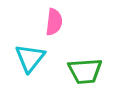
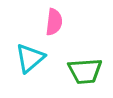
cyan triangle: rotated 12 degrees clockwise
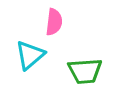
cyan triangle: moved 3 px up
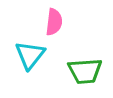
cyan triangle: rotated 12 degrees counterclockwise
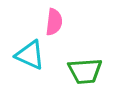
cyan triangle: rotated 44 degrees counterclockwise
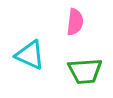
pink semicircle: moved 21 px right
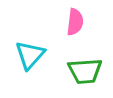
cyan triangle: rotated 48 degrees clockwise
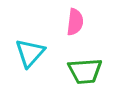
cyan triangle: moved 2 px up
